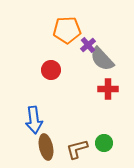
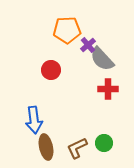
brown L-shape: moved 1 px up; rotated 10 degrees counterclockwise
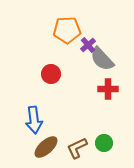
red circle: moved 4 px down
brown ellipse: rotated 60 degrees clockwise
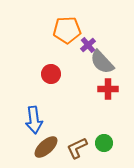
gray semicircle: moved 3 px down
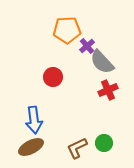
purple cross: moved 1 px left, 1 px down
red circle: moved 2 px right, 3 px down
red cross: moved 1 px down; rotated 24 degrees counterclockwise
brown ellipse: moved 15 px left; rotated 15 degrees clockwise
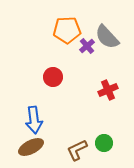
gray semicircle: moved 5 px right, 25 px up
brown L-shape: moved 2 px down
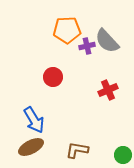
gray semicircle: moved 4 px down
purple cross: rotated 28 degrees clockwise
blue arrow: rotated 24 degrees counterclockwise
green circle: moved 19 px right, 12 px down
brown L-shape: rotated 35 degrees clockwise
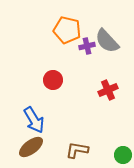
orange pentagon: rotated 16 degrees clockwise
red circle: moved 3 px down
brown ellipse: rotated 10 degrees counterclockwise
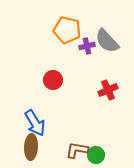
blue arrow: moved 1 px right, 3 px down
brown ellipse: rotated 50 degrees counterclockwise
green circle: moved 27 px left
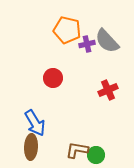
purple cross: moved 2 px up
red circle: moved 2 px up
